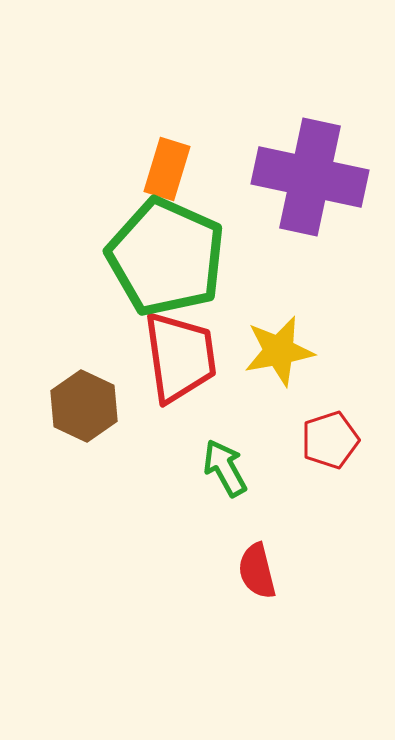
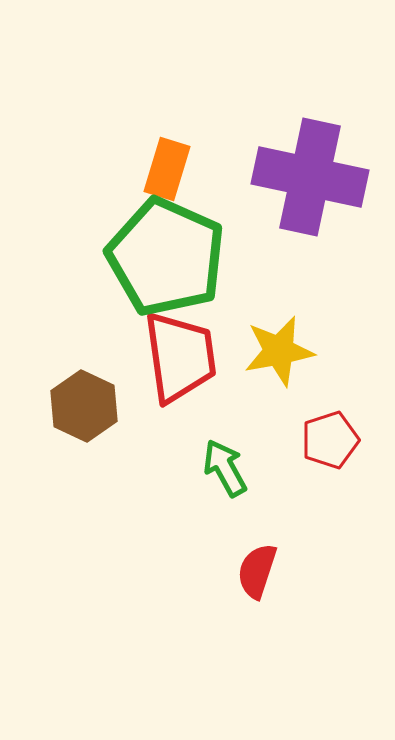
red semicircle: rotated 32 degrees clockwise
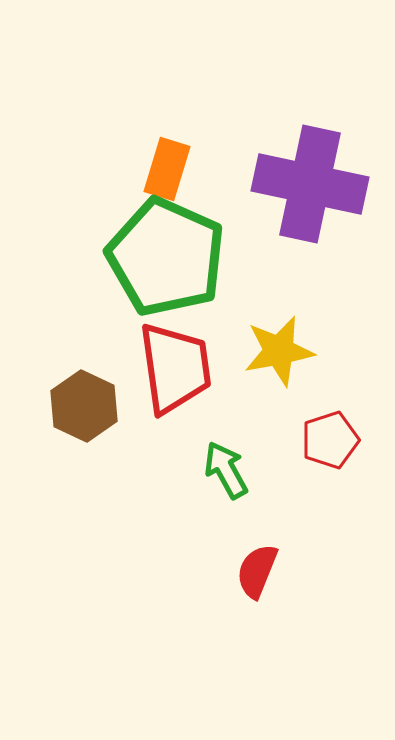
purple cross: moved 7 px down
red trapezoid: moved 5 px left, 11 px down
green arrow: moved 1 px right, 2 px down
red semicircle: rotated 4 degrees clockwise
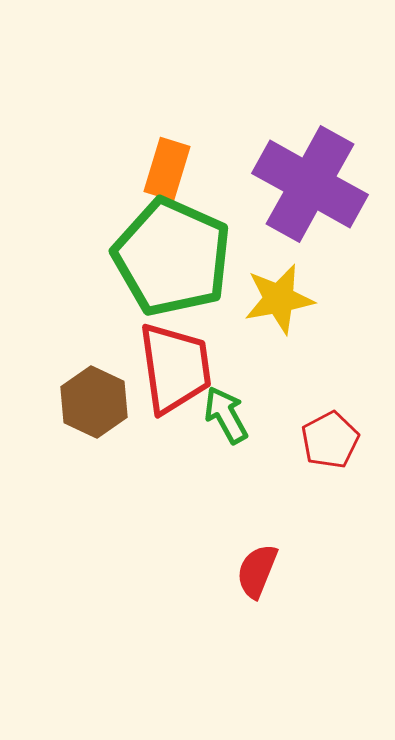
purple cross: rotated 17 degrees clockwise
green pentagon: moved 6 px right
yellow star: moved 52 px up
brown hexagon: moved 10 px right, 4 px up
red pentagon: rotated 10 degrees counterclockwise
green arrow: moved 55 px up
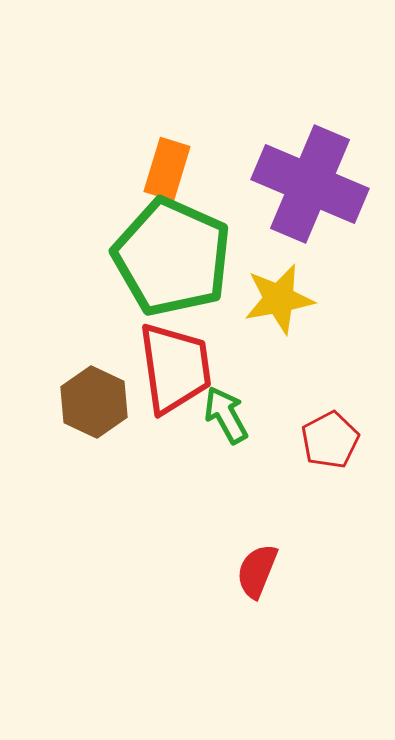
purple cross: rotated 6 degrees counterclockwise
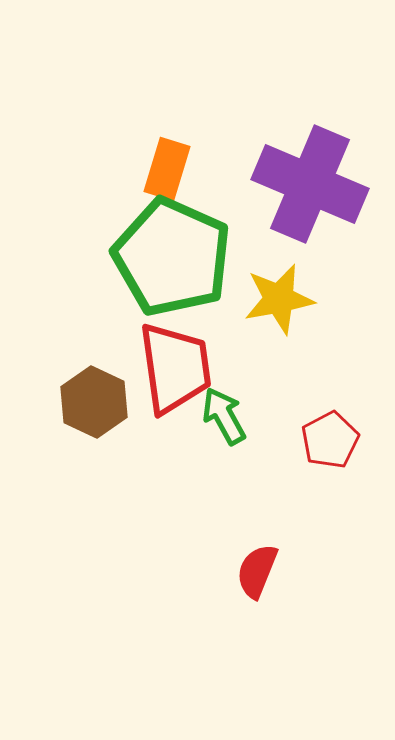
green arrow: moved 2 px left, 1 px down
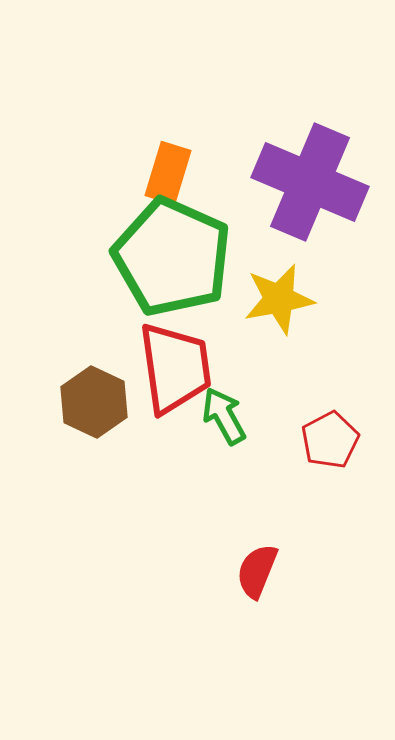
orange rectangle: moved 1 px right, 4 px down
purple cross: moved 2 px up
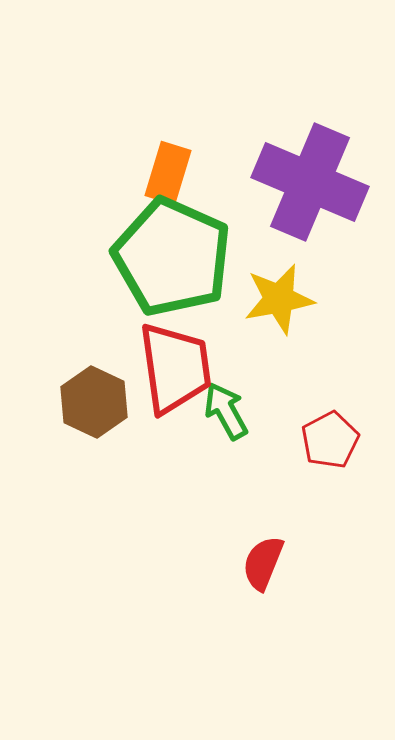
green arrow: moved 2 px right, 5 px up
red semicircle: moved 6 px right, 8 px up
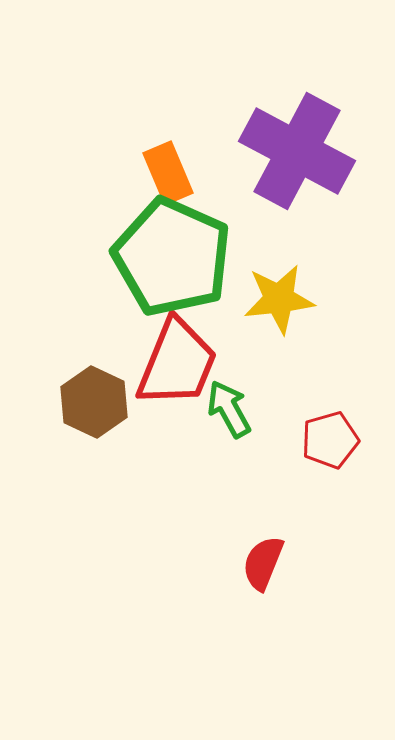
orange rectangle: rotated 40 degrees counterclockwise
purple cross: moved 13 px left, 31 px up; rotated 5 degrees clockwise
yellow star: rotated 4 degrees clockwise
red trapezoid: moved 2 px right, 5 px up; rotated 30 degrees clockwise
green arrow: moved 3 px right, 2 px up
red pentagon: rotated 12 degrees clockwise
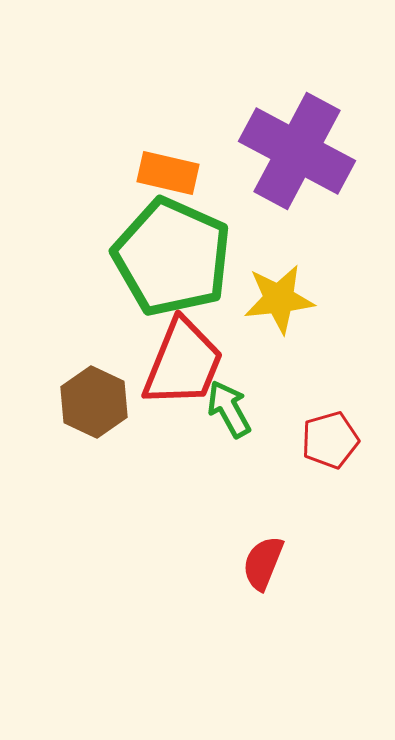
orange rectangle: rotated 54 degrees counterclockwise
red trapezoid: moved 6 px right
